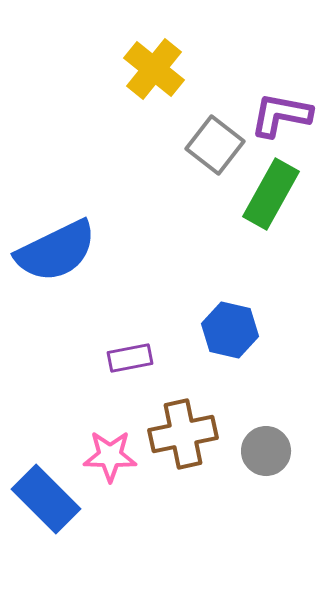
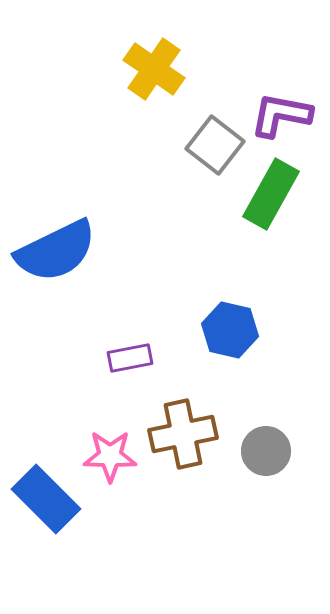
yellow cross: rotated 4 degrees counterclockwise
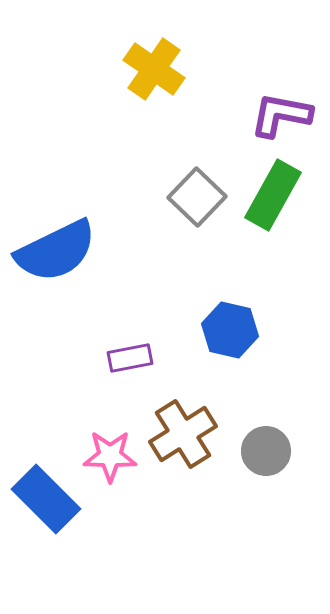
gray square: moved 18 px left, 52 px down; rotated 6 degrees clockwise
green rectangle: moved 2 px right, 1 px down
brown cross: rotated 20 degrees counterclockwise
